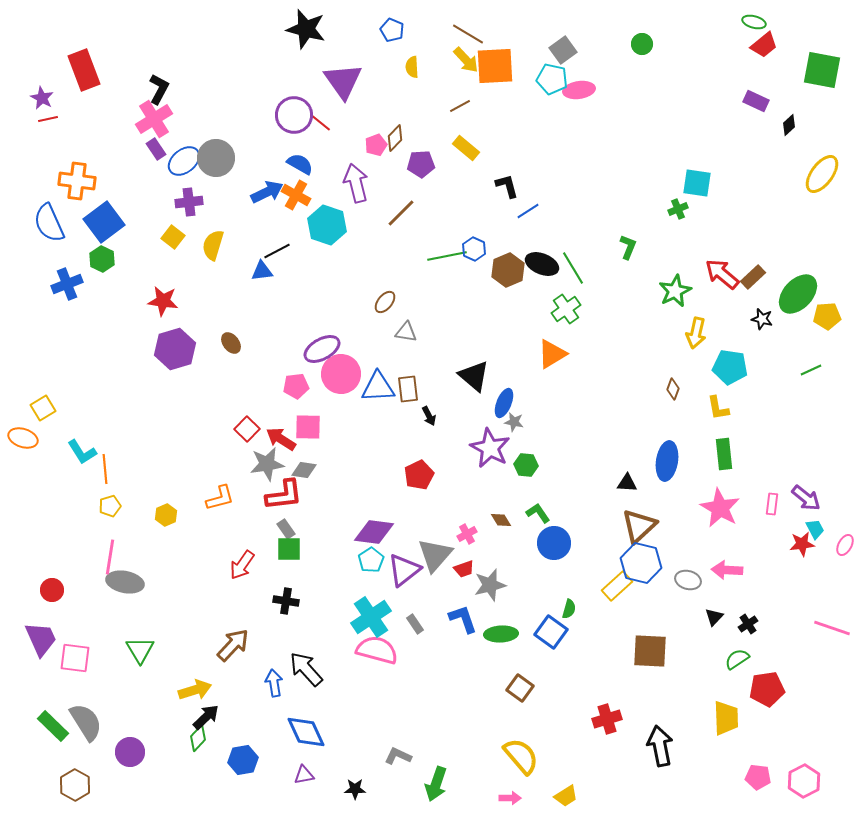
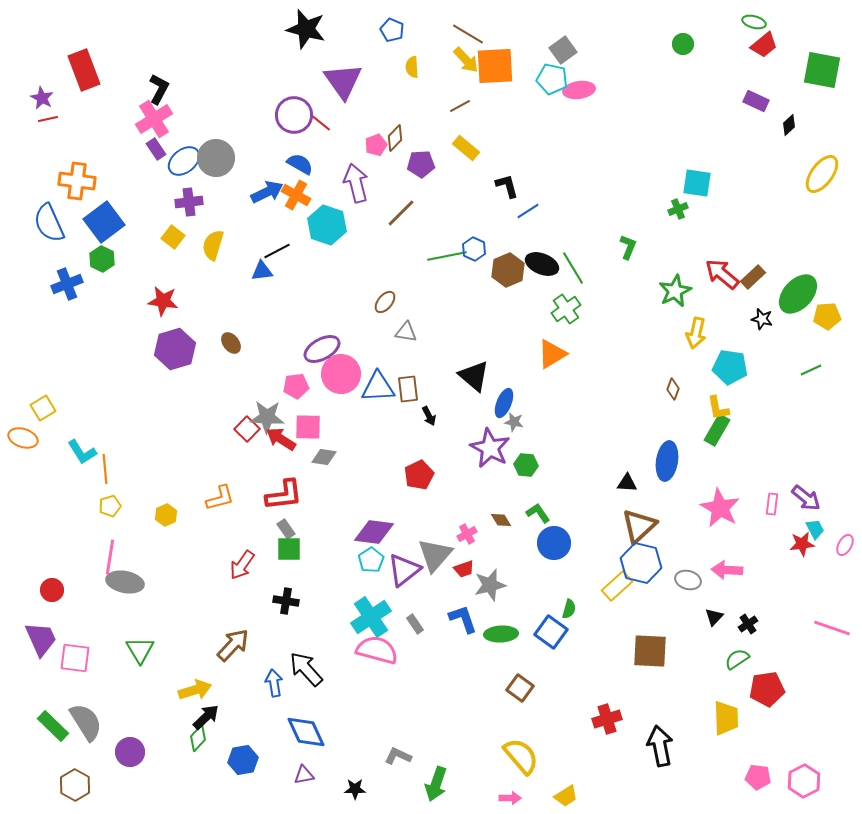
green circle at (642, 44): moved 41 px right
green rectangle at (724, 454): moved 7 px left, 24 px up; rotated 36 degrees clockwise
gray star at (267, 464): moved 47 px up; rotated 12 degrees clockwise
gray diamond at (304, 470): moved 20 px right, 13 px up
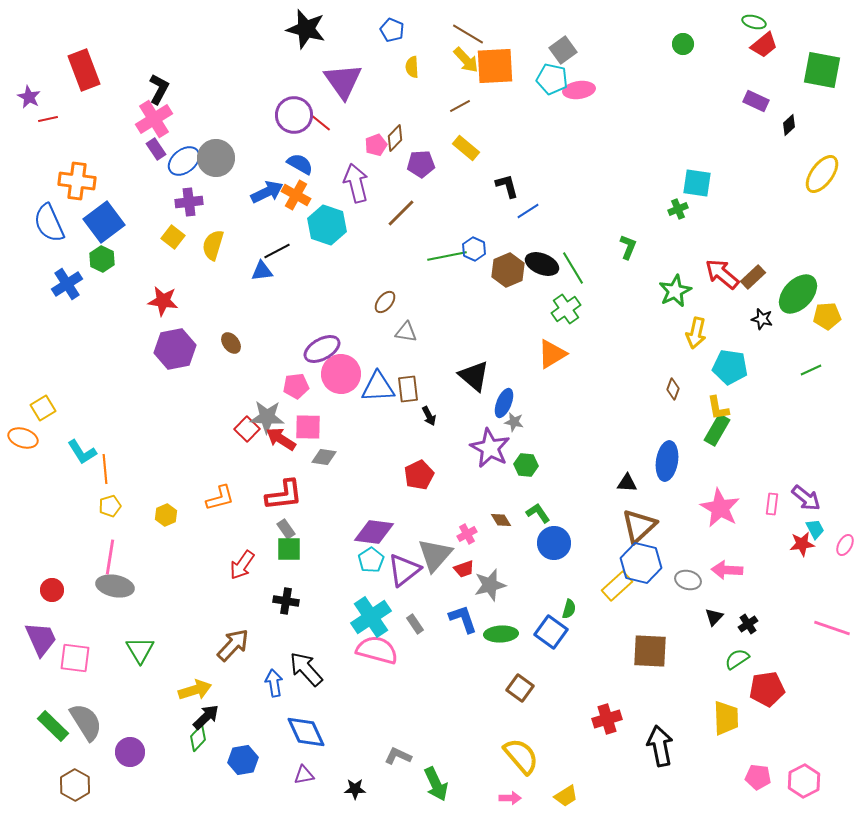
purple star at (42, 98): moved 13 px left, 1 px up
blue cross at (67, 284): rotated 12 degrees counterclockwise
purple hexagon at (175, 349): rotated 6 degrees clockwise
gray ellipse at (125, 582): moved 10 px left, 4 px down
green arrow at (436, 784): rotated 44 degrees counterclockwise
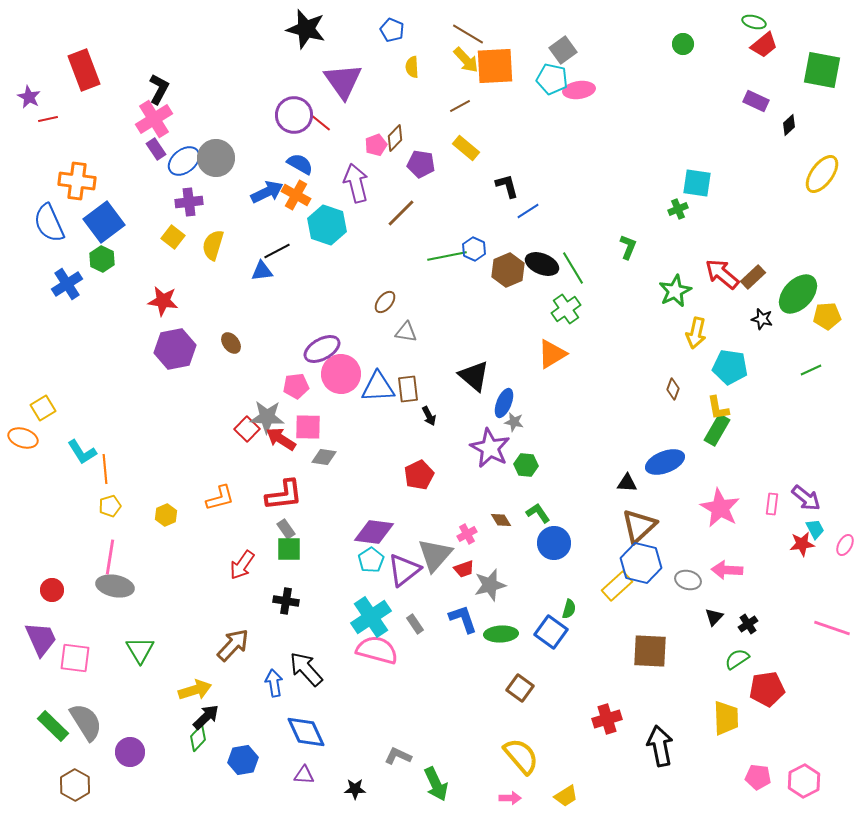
purple pentagon at (421, 164): rotated 12 degrees clockwise
blue ellipse at (667, 461): moved 2 px left, 1 px down; rotated 60 degrees clockwise
purple triangle at (304, 775): rotated 15 degrees clockwise
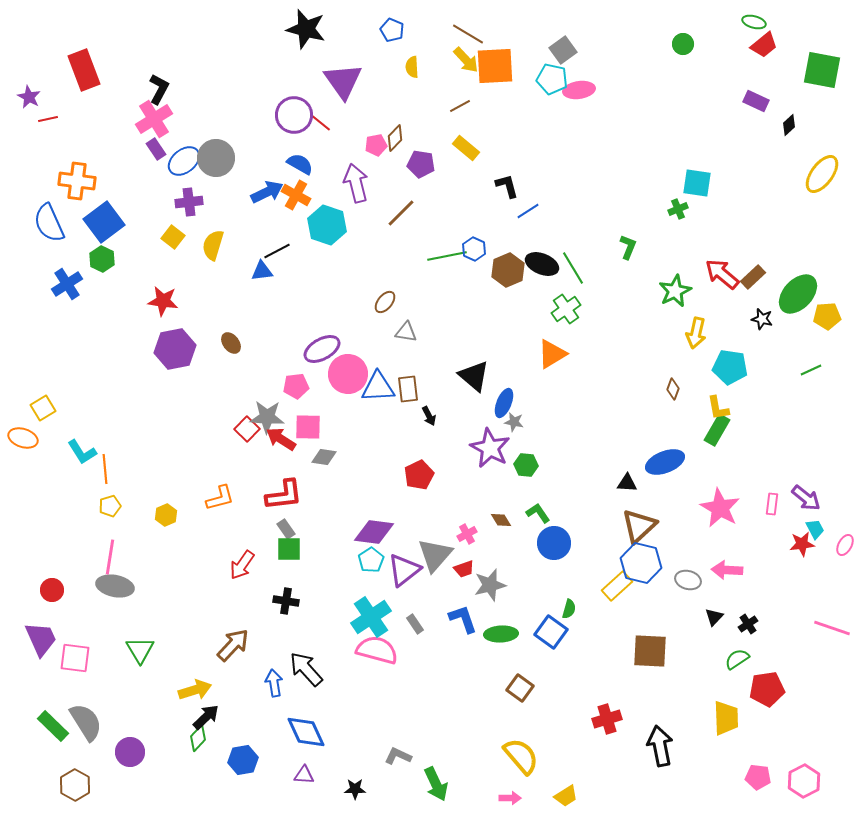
pink pentagon at (376, 145): rotated 10 degrees clockwise
pink circle at (341, 374): moved 7 px right
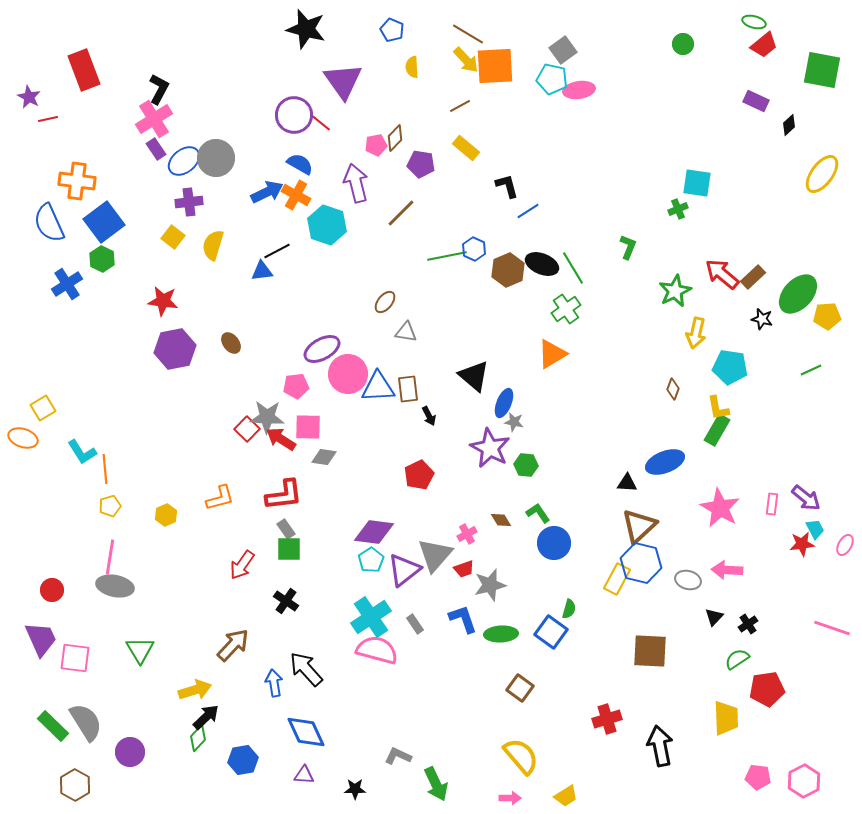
yellow rectangle at (617, 586): moved 7 px up; rotated 20 degrees counterclockwise
black cross at (286, 601): rotated 25 degrees clockwise
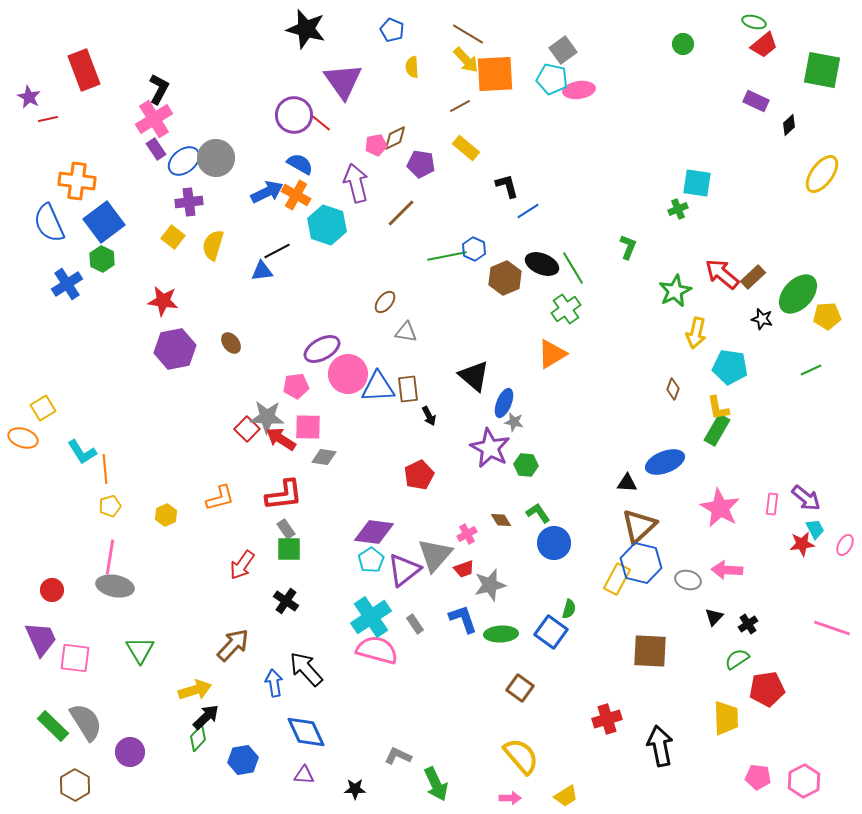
orange square at (495, 66): moved 8 px down
brown diamond at (395, 138): rotated 20 degrees clockwise
brown hexagon at (508, 270): moved 3 px left, 8 px down
